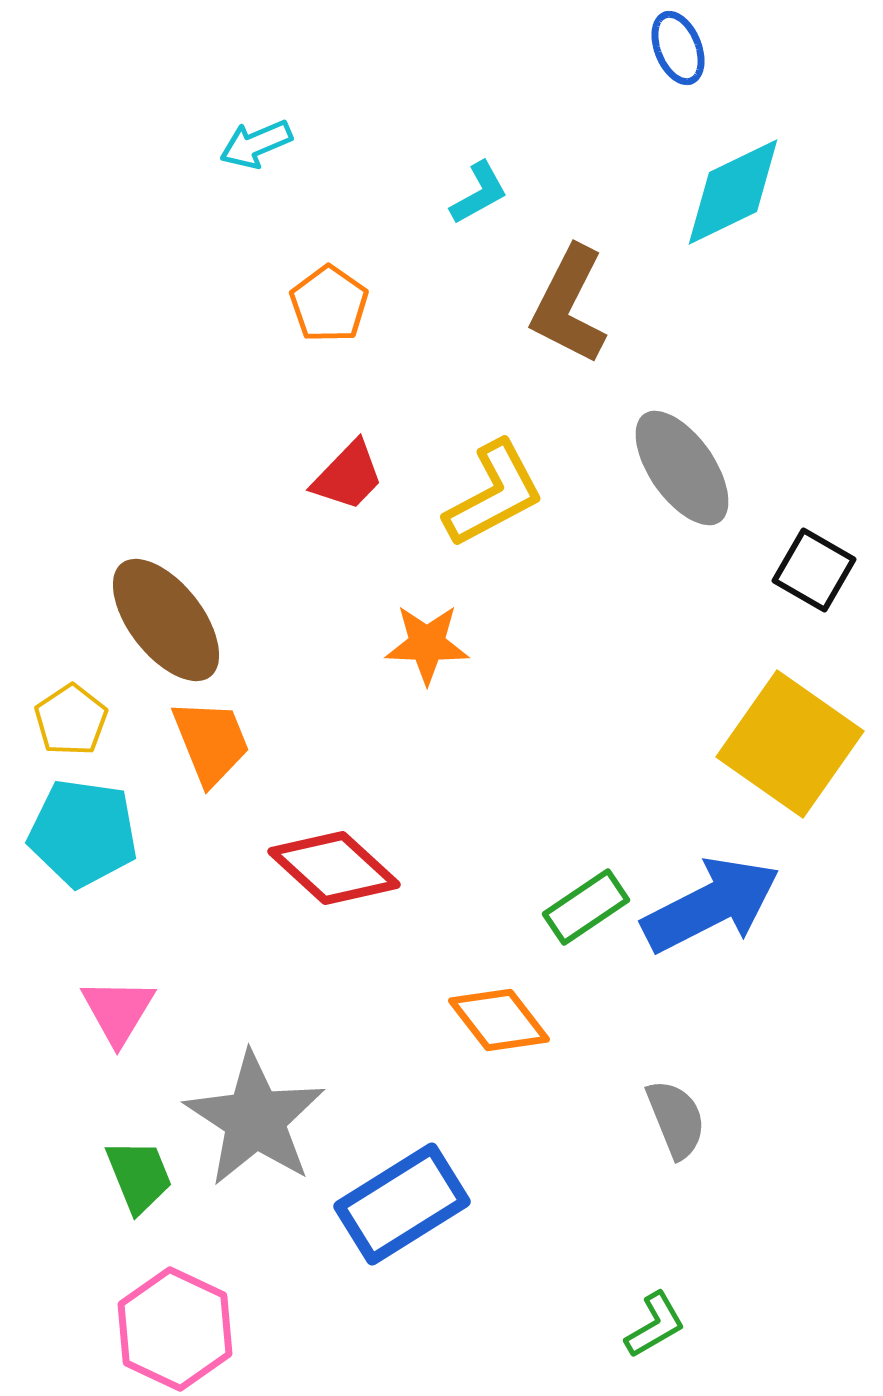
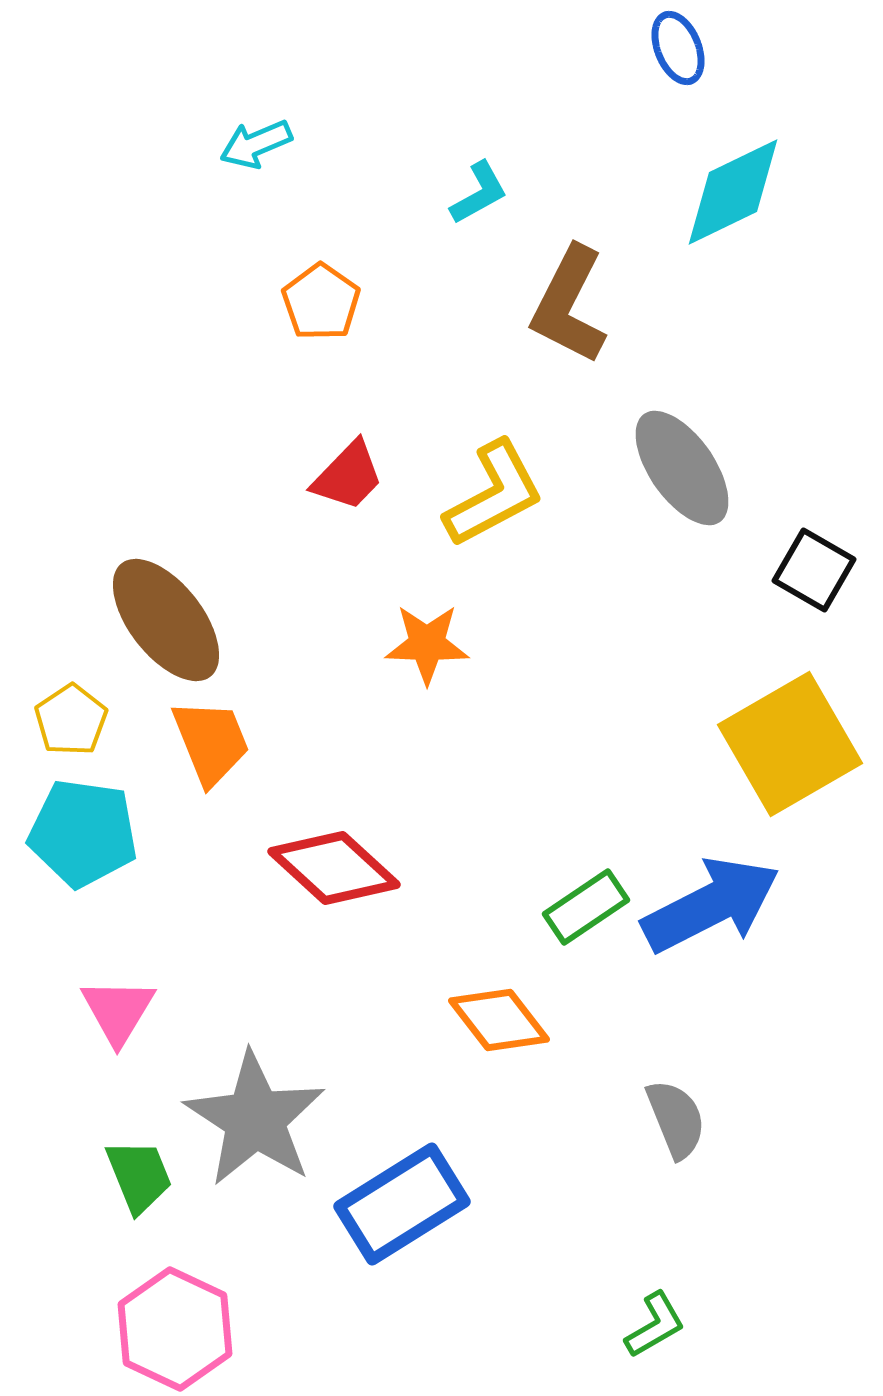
orange pentagon: moved 8 px left, 2 px up
yellow square: rotated 25 degrees clockwise
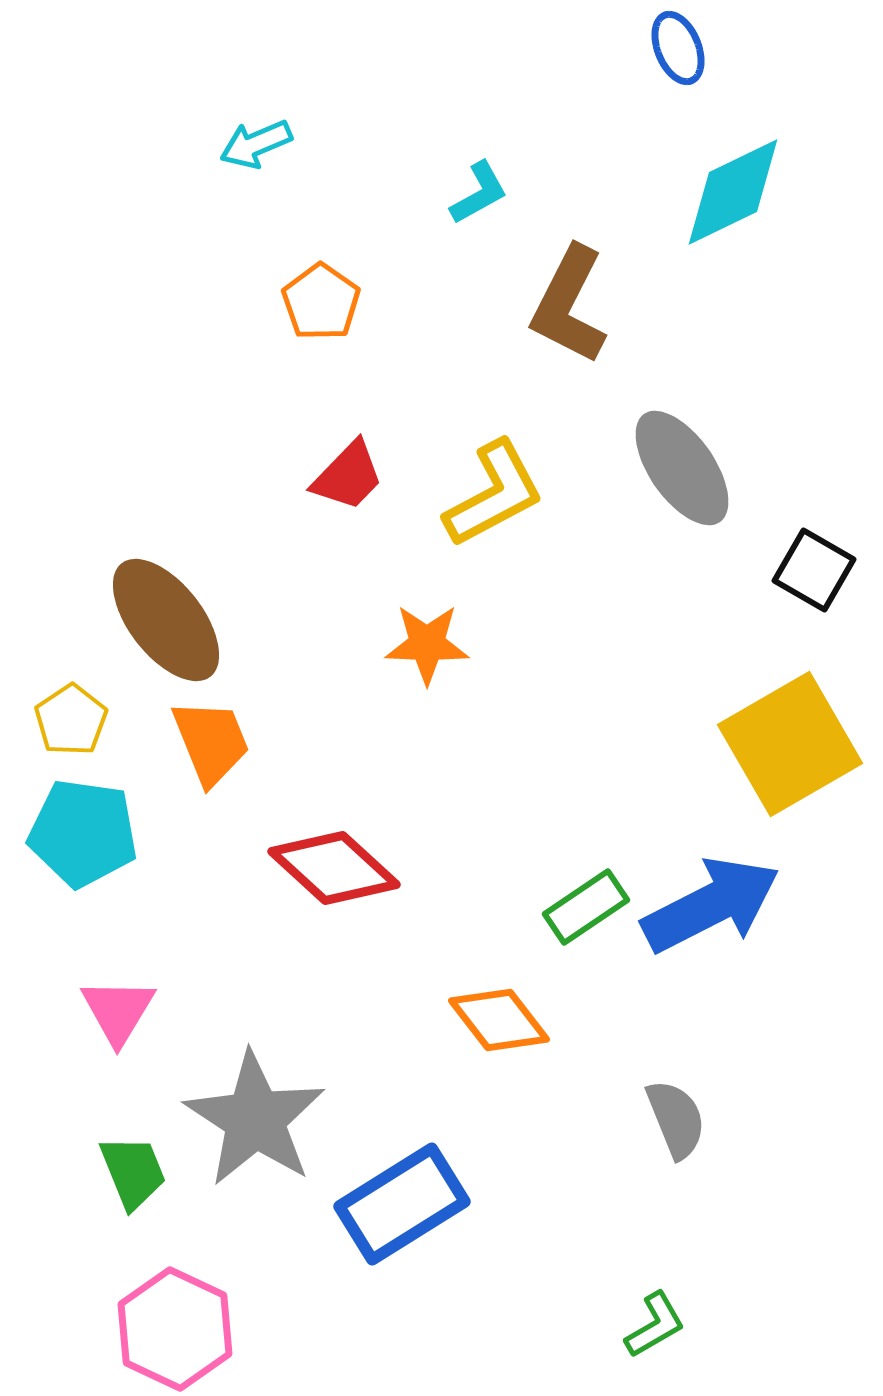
green trapezoid: moved 6 px left, 4 px up
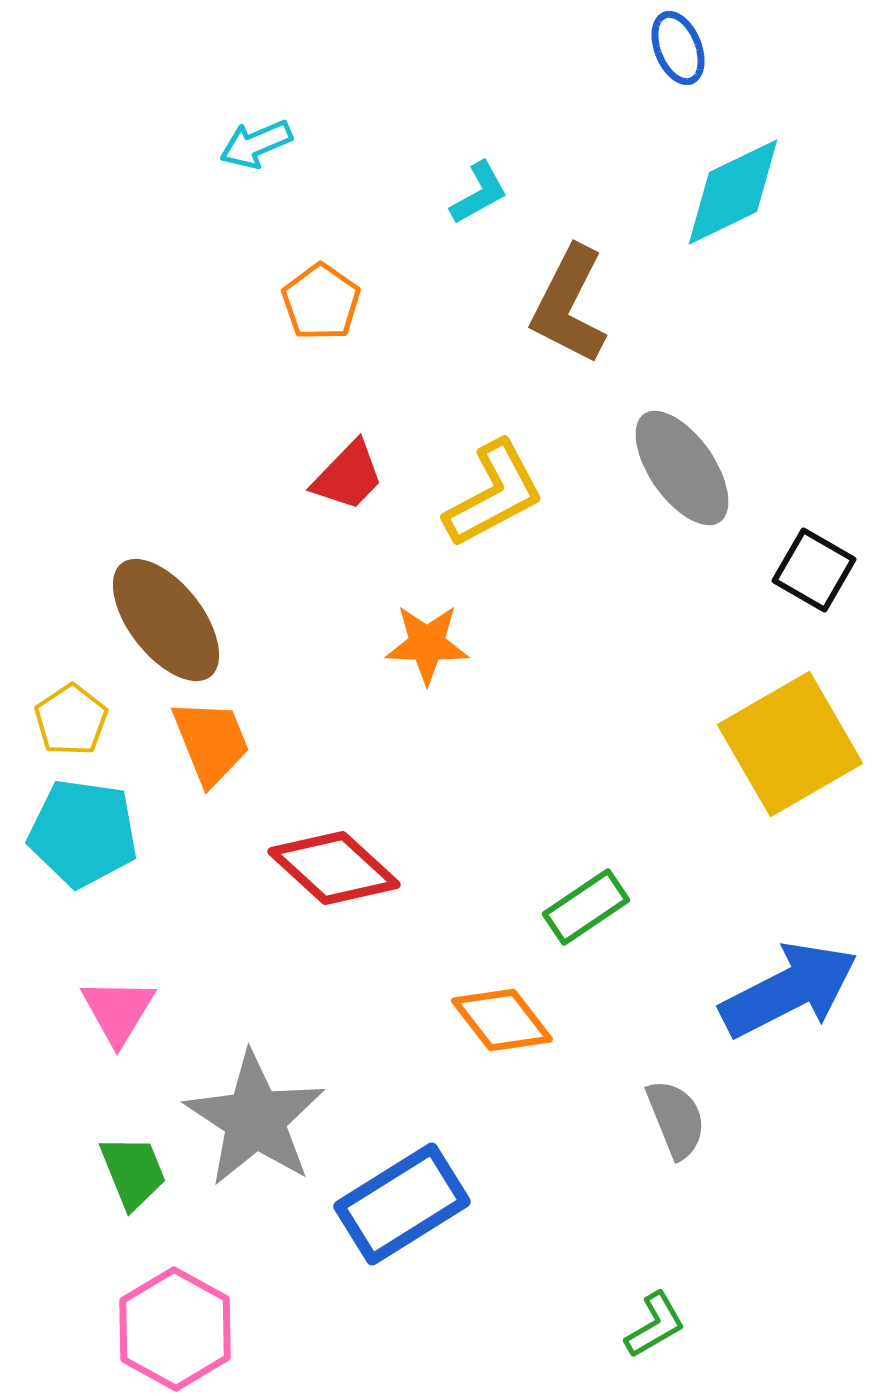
blue arrow: moved 78 px right, 85 px down
orange diamond: moved 3 px right
pink hexagon: rotated 4 degrees clockwise
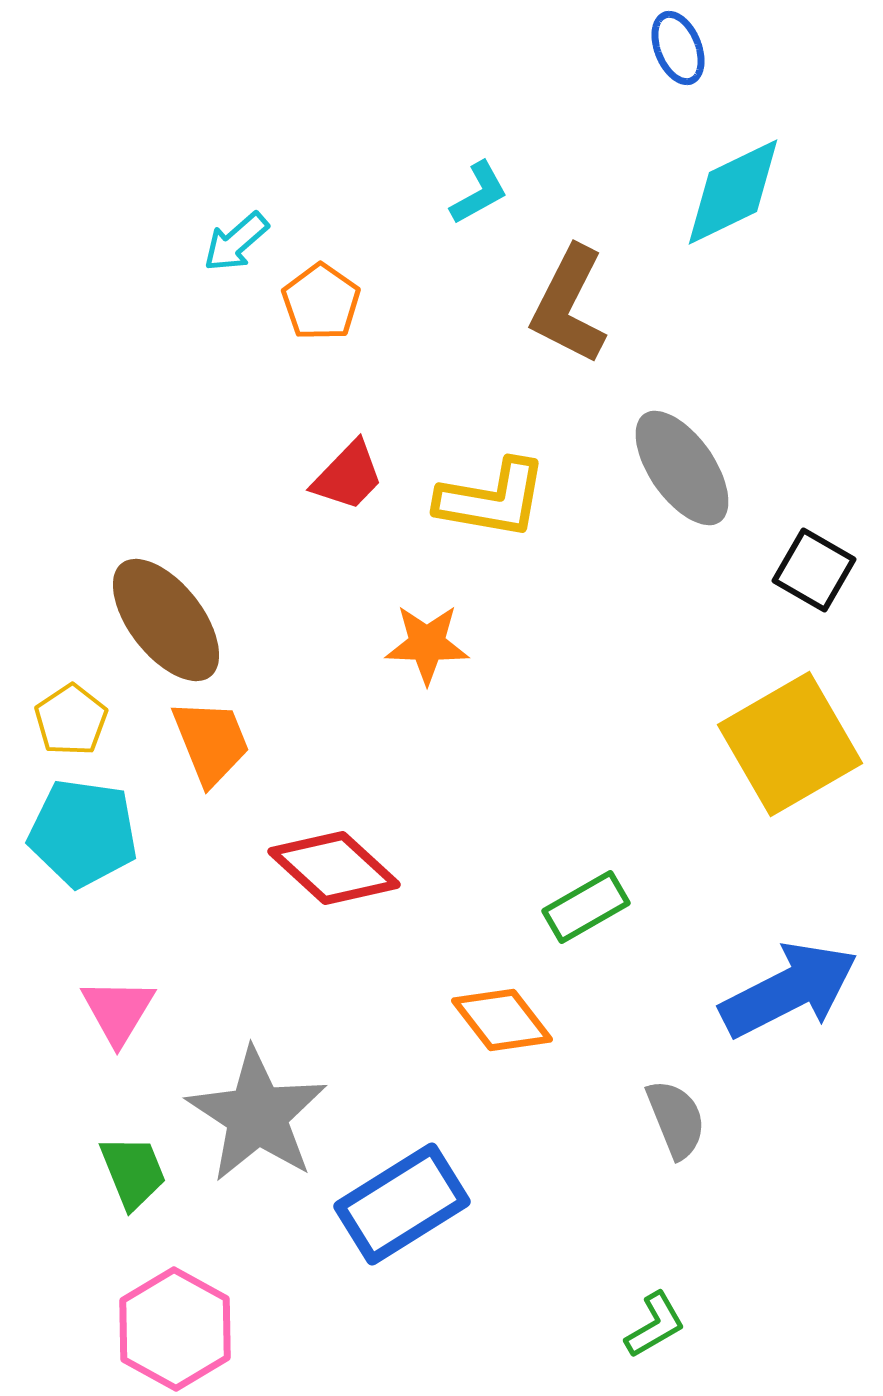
cyan arrow: moved 20 px left, 98 px down; rotated 18 degrees counterclockwise
yellow L-shape: moved 2 px left, 5 px down; rotated 38 degrees clockwise
green rectangle: rotated 4 degrees clockwise
gray star: moved 2 px right, 4 px up
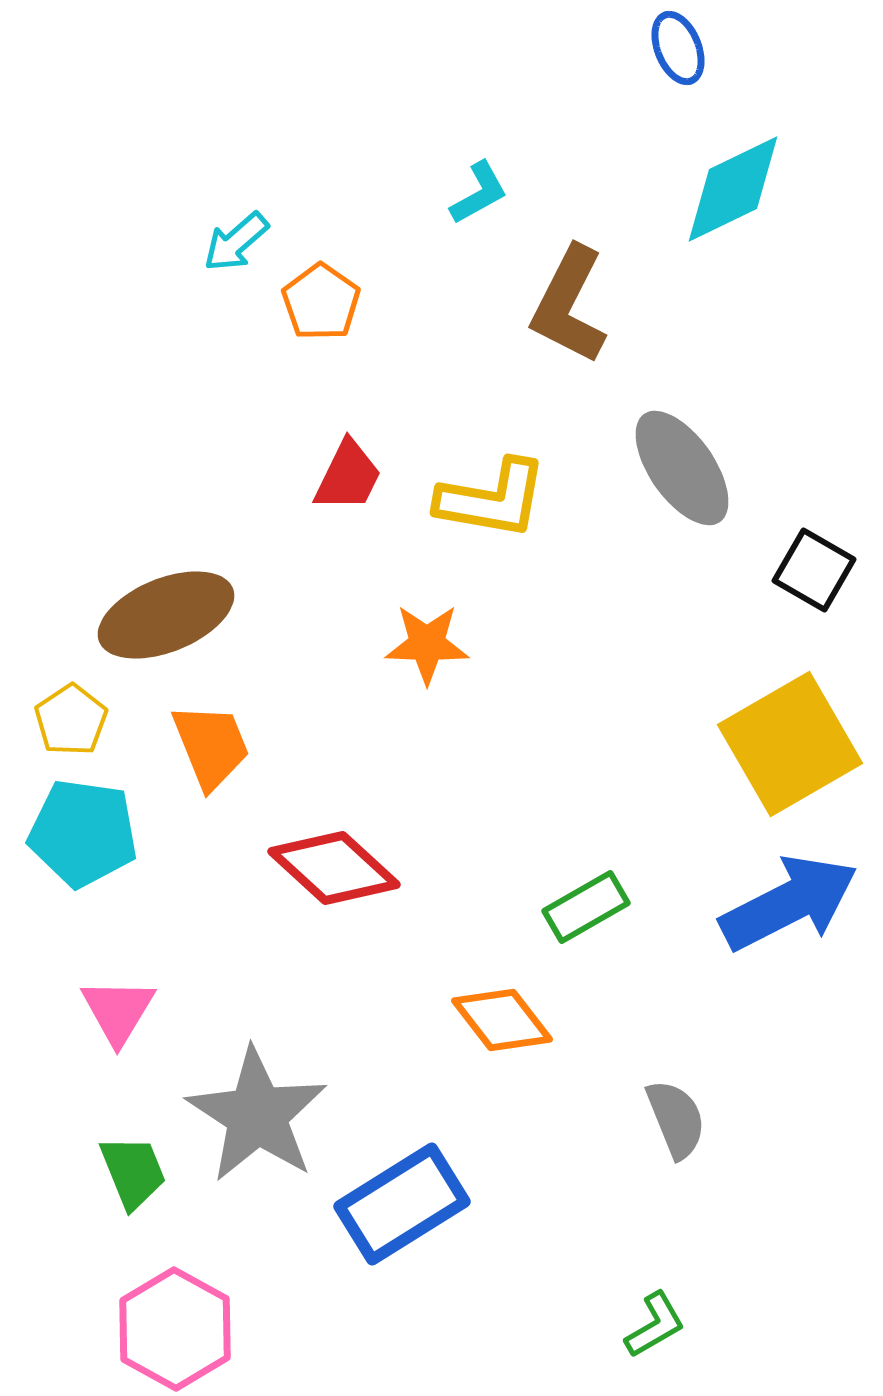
cyan diamond: moved 3 px up
red trapezoid: rotated 18 degrees counterclockwise
brown ellipse: moved 5 px up; rotated 74 degrees counterclockwise
orange trapezoid: moved 4 px down
blue arrow: moved 87 px up
